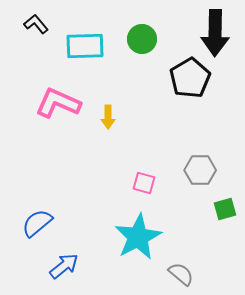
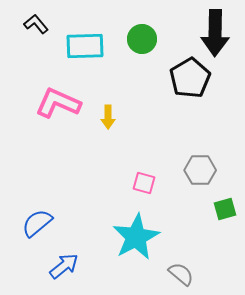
cyan star: moved 2 px left
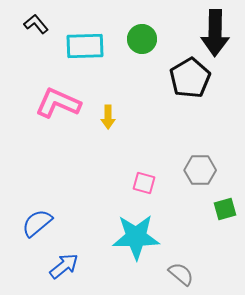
cyan star: rotated 27 degrees clockwise
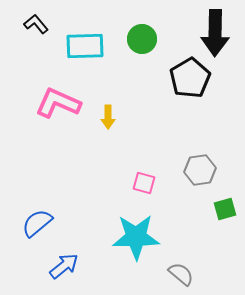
gray hexagon: rotated 8 degrees counterclockwise
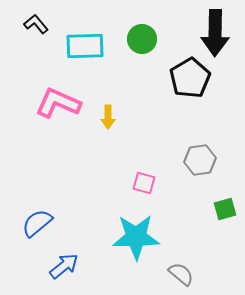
gray hexagon: moved 10 px up
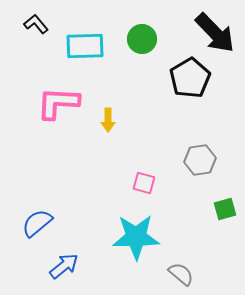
black arrow: rotated 45 degrees counterclockwise
pink L-shape: rotated 21 degrees counterclockwise
yellow arrow: moved 3 px down
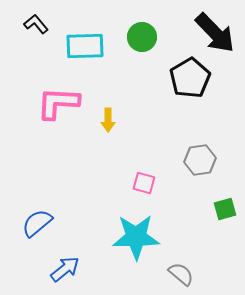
green circle: moved 2 px up
blue arrow: moved 1 px right, 3 px down
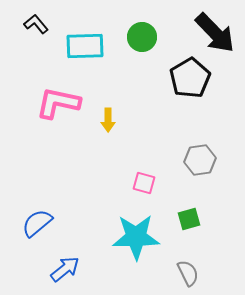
pink L-shape: rotated 9 degrees clockwise
green square: moved 36 px left, 10 px down
gray semicircle: moved 7 px right, 1 px up; rotated 24 degrees clockwise
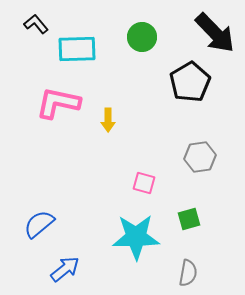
cyan rectangle: moved 8 px left, 3 px down
black pentagon: moved 4 px down
gray hexagon: moved 3 px up
blue semicircle: moved 2 px right, 1 px down
gray semicircle: rotated 36 degrees clockwise
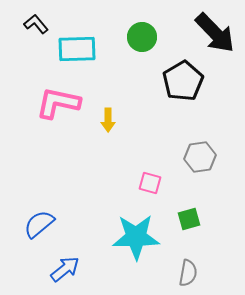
black pentagon: moved 7 px left, 1 px up
pink square: moved 6 px right
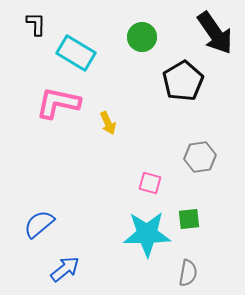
black L-shape: rotated 40 degrees clockwise
black arrow: rotated 9 degrees clockwise
cyan rectangle: moved 1 px left, 4 px down; rotated 33 degrees clockwise
yellow arrow: moved 3 px down; rotated 25 degrees counterclockwise
green square: rotated 10 degrees clockwise
cyan star: moved 11 px right, 3 px up
